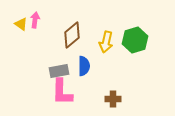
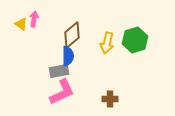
pink arrow: moved 1 px left, 1 px up
yellow arrow: moved 1 px right, 1 px down
blue semicircle: moved 16 px left, 10 px up
pink L-shape: rotated 116 degrees counterclockwise
brown cross: moved 3 px left
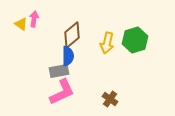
brown cross: rotated 35 degrees clockwise
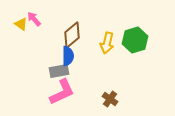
pink arrow: rotated 49 degrees counterclockwise
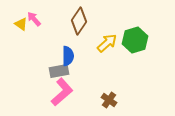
brown diamond: moved 7 px right, 14 px up; rotated 16 degrees counterclockwise
yellow arrow: rotated 145 degrees counterclockwise
pink L-shape: rotated 16 degrees counterclockwise
brown cross: moved 1 px left, 1 px down
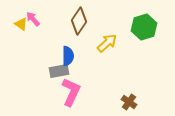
pink arrow: moved 1 px left
green hexagon: moved 9 px right, 13 px up
pink L-shape: moved 9 px right; rotated 24 degrees counterclockwise
brown cross: moved 20 px right, 2 px down
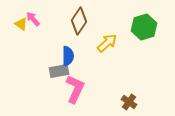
pink L-shape: moved 4 px right, 3 px up
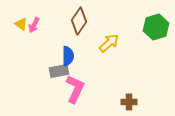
pink arrow: moved 1 px right, 6 px down; rotated 112 degrees counterclockwise
green hexagon: moved 12 px right
yellow arrow: moved 2 px right
brown cross: rotated 35 degrees counterclockwise
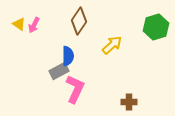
yellow triangle: moved 2 px left
yellow arrow: moved 3 px right, 2 px down
gray rectangle: rotated 18 degrees counterclockwise
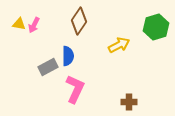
yellow triangle: rotated 24 degrees counterclockwise
yellow arrow: moved 7 px right; rotated 15 degrees clockwise
gray rectangle: moved 11 px left, 4 px up
